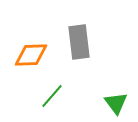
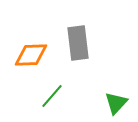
gray rectangle: moved 1 px left, 1 px down
green triangle: rotated 20 degrees clockwise
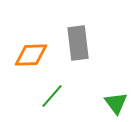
green triangle: rotated 20 degrees counterclockwise
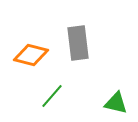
orange diamond: rotated 16 degrees clockwise
green triangle: rotated 40 degrees counterclockwise
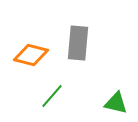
gray rectangle: rotated 12 degrees clockwise
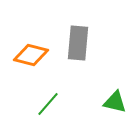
green line: moved 4 px left, 8 px down
green triangle: moved 1 px left, 1 px up
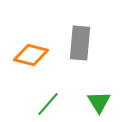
gray rectangle: moved 2 px right
green triangle: moved 16 px left; rotated 45 degrees clockwise
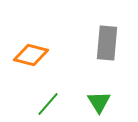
gray rectangle: moved 27 px right
